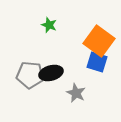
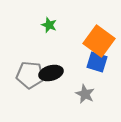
gray star: moved 9 px right, 1 px down
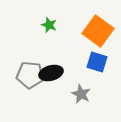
orange square: moved 1 px left, 10 px up
gray star: moved 4 px left
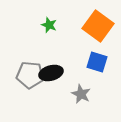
orange square: moved 5 px up
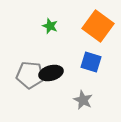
green star: moved 1 px right, 1 px down
blue square: moved 6 px left
gray star: moved 2 px right, 6 px down
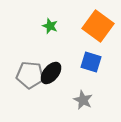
black ellipse: rotated 35 degrees counterclockwise
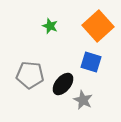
orange square: rotated 12 degrees clockwise
black ellipse: moved 12 px right, 11 px down
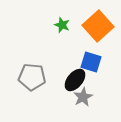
green star: moved 12 px right, 1 px up
gray pentagon: moved 2 px right, 2 px down
black ellipse: moved 12 px right, 4 px up
gray star: moved 3 px up; rotated 18 degrees clockwise
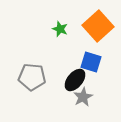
green star: moved 2 px left, 4 px down
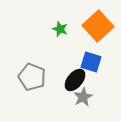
gray pentagon: rotated 16 degrees clockwise
